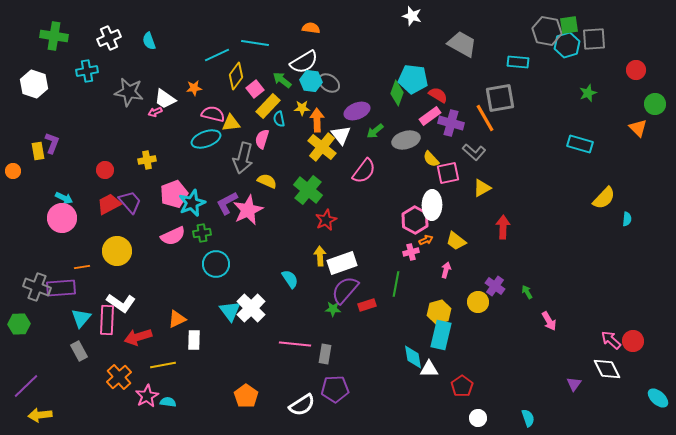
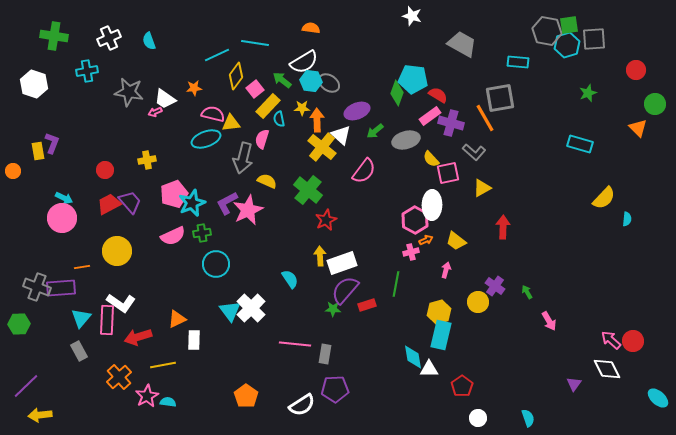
white triangle at (341, 135): rotated 10 degrees counterclockwise
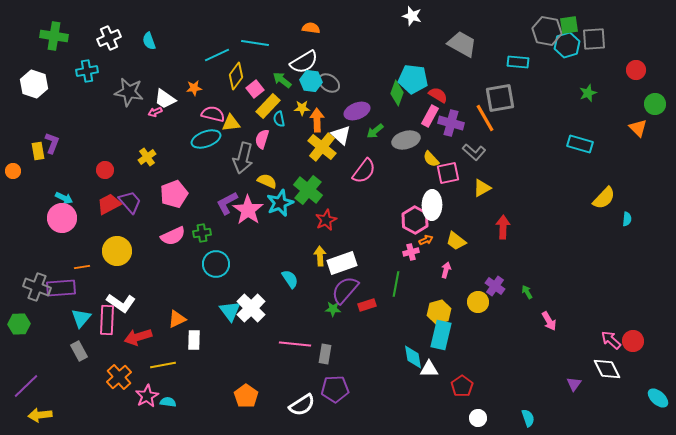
pink rectangle at (430, 116): rotated 25 degrees counterclockwise
yellow cross at (147, 160): moved 3 px up; rotated 24 degrees counterclockwise
cyan star at (192, 203): moved 88 px right
pink star at (248, 210): rotated 12 degrees counterclockwise
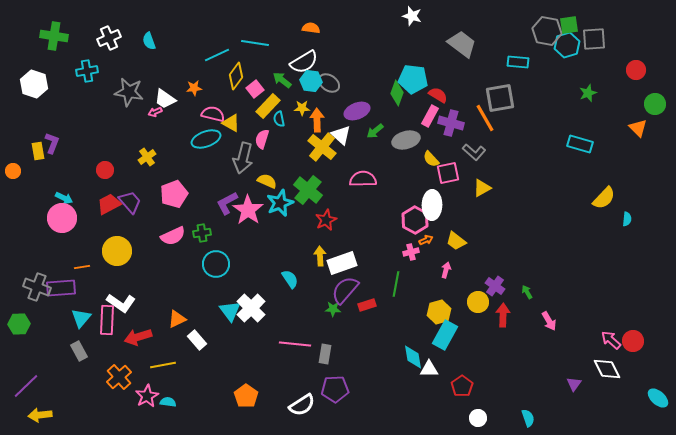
gray trapezoid at (462, 44): rotated 8 degrees clockwise
yellow triangle at (231, 123): rotated 36 degrees clockwise
pink semicircle at (364, 171): moved 1 px left, 8 px down; rotated 128 degrees counterclockwise
red arrow at (503, 227): moved 88 px down
cyan rectangle at (441, 335): moved 4 px right; rotated 16 degrees clockwise
white rectangle at (194, 340): moved 3 px right; rotated 42 degrees counterclockwise
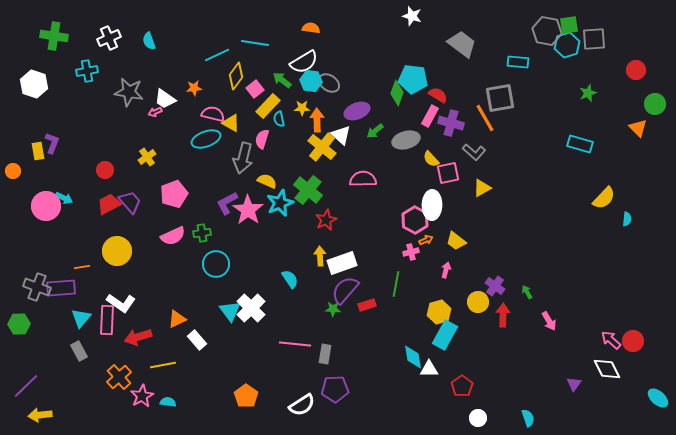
pink circle at (62, 218): moved 16 px left, 12 px up
pink star at (147, 396): moved 5 px left
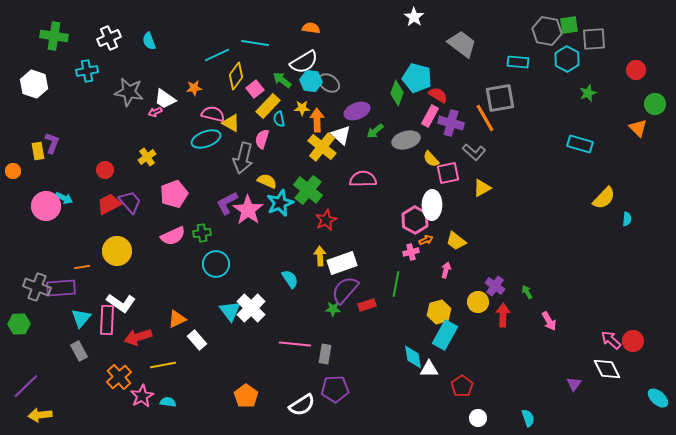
white star at (412, 16): moved 2 px right, 1 px down; rotated 18 degrees clockwise
cyan hexagon at (567, 45): moved 14 px down; rotated 15 degrees counterclockwise
cyan pentagon at (413, 79): moved 4 px right, 1 px up; rotated 8 degrees clockwise
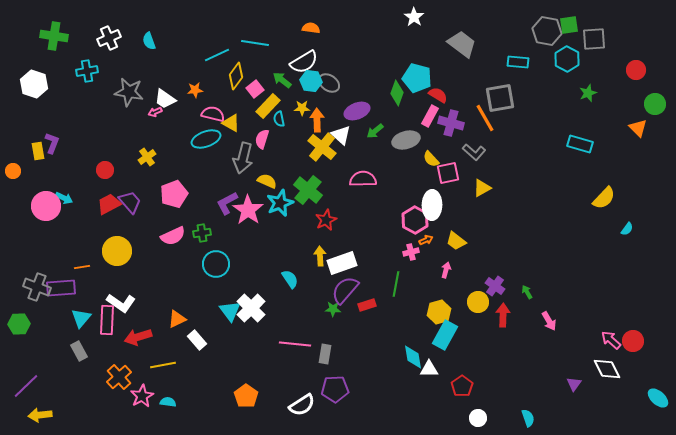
orange star at (194, 88): moved 1 px right, 2 px down
cyan semicircle at (627, 219): moved 10 px down; rotated 32 degrees clockwise
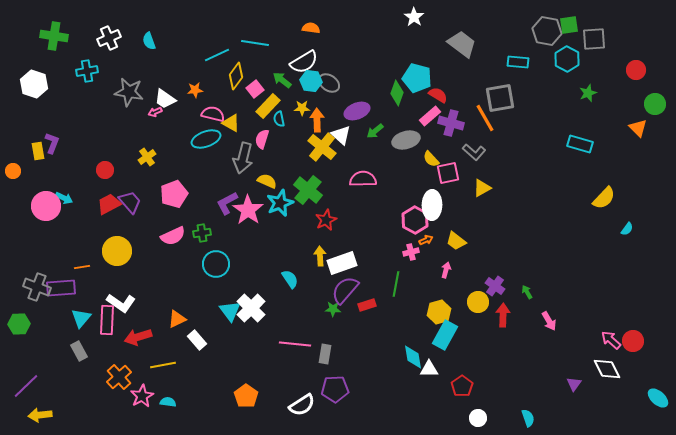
pink rectangle at (430, 116): rotated 20 degrees clockwise
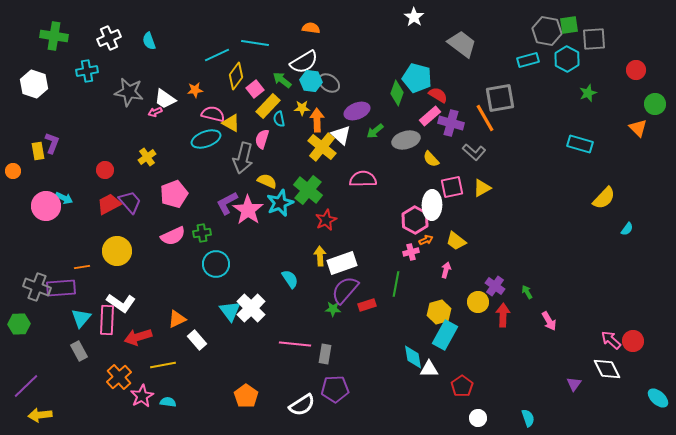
cyan rectangle at (518, 62): moved 10 px right, 2 px up; rotated 20 degrees counterclockwise
pink square at (448, 173): moved 4 px right, 14 px down
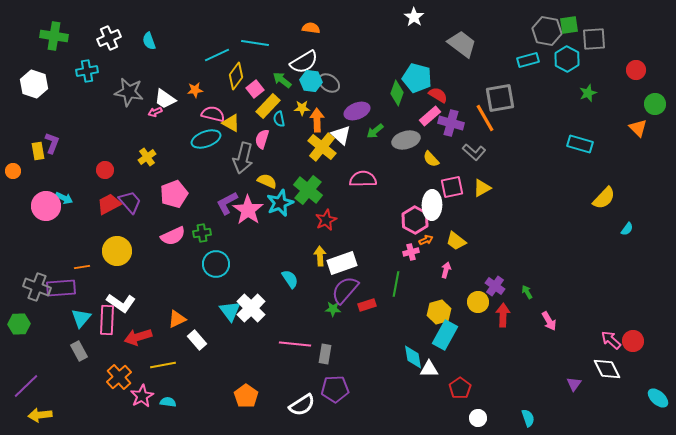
red pentagon at (462, 386): moved 2 px left, 2 px down
